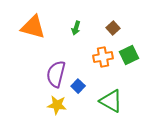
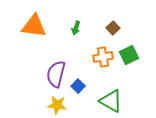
orange triangle: moved 1 px right, 1 px up; rotated 8 degrees counterclockwise
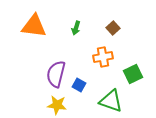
green square: moved 4 px right, 19 px down
blue square: moved 1 px right, 1 px up; rotated 16 degrees counterclockwise
green triangle: rotated 10 degrees counterclockwise
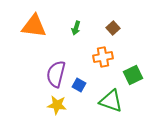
green square: moved 1 px down
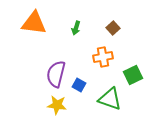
orange triangle: moved 3 px up
green triangle: moved 1 px left, 2 px up
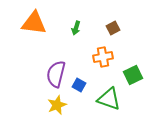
brown square: rotated 16 degrees clockwise
green triangle: moved 1 px left
yellow star: rotated 30 degrees counterclockwise
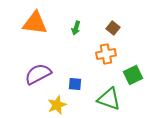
orange triangle: moved 1 px right
brown square: rotated 24 degrees counterclockwise
orange cross: moved 3 px right, 3 px up
purple semicircle: moved 18 px left; rotated 48 degrees clockwise
blue square: moved 4 px left, 1 px up; rotated 24 degrees counterclockwise
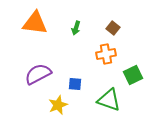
green triangle: moved 1 px down
yellow star: moved 1 px right
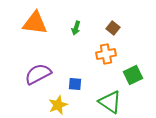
green triangle: moved 1 px right, 2 px down; rotated 15 degrees clockwise
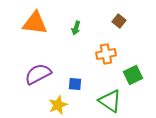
brown square: moved 6 px right, 7 px up
green triangle: moved 1 px up
